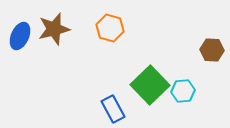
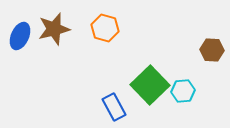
orange hexagon: moved 5 px left
blue rectangle: moved 1 px right, 2 px up
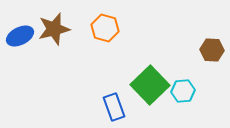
blue ellipse: rotated 40 degrees clockwise
blue rectangle: rotated 8 degrees clockwise
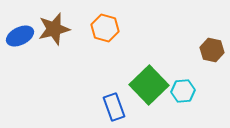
brown hexagon: rotated 10 degrees clockwise
green square: moved 1 px left
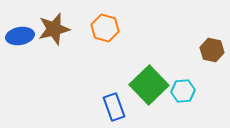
blue ellipse: rotated 16 degrees clockwise
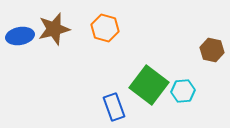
green square: rotated 9 degrees counterclockwise
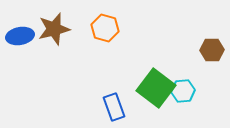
brown hexagon: rotated 15 degrees counterclockwise
green square: moved 7 px right, 3 px down
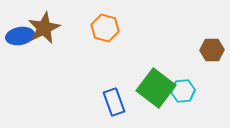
brown star: moved 10 px left, 1 px up; rotated 12 degrees counterclockwise
blue rectangle: moved 5 px up
